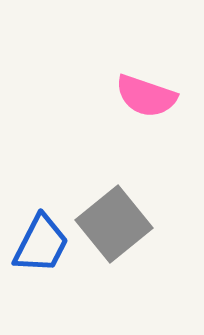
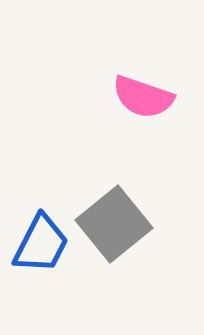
pink semicircle: moved 3 px left, 1 px down
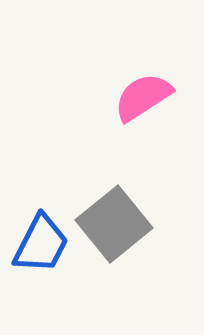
pink semicircle: rotated 128 degrees clockwise
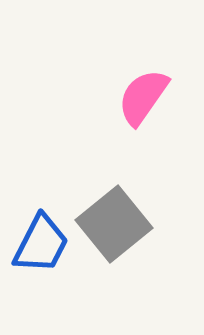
pink semicircle: rotated 22 degrees counterclockwise
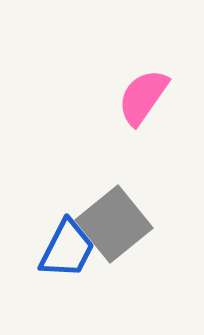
blue trapezoid: moved 26 px right, 5 px down
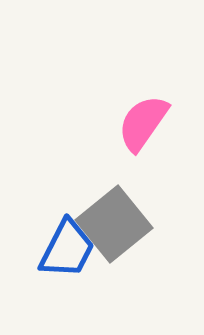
pink semicircle: moved 26 px down
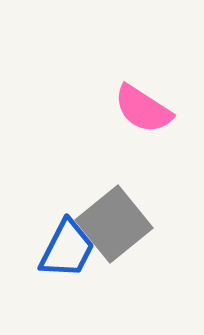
pink semicircle: moved 14 px up; rotated 92 degrees counterclockwise
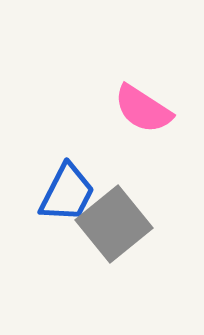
blue trapezoid: moved 56 px up
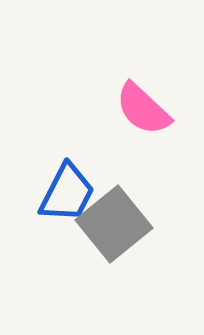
pink semicircle: rotated 10 degrees clockwise
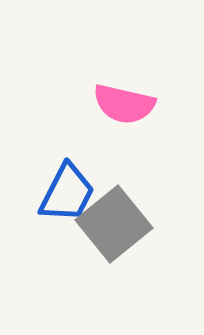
pink semicircle: moved 19 px left, 5 px up; rotated 30 degrees counterclockwise
